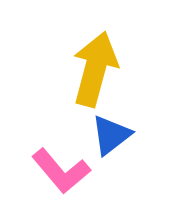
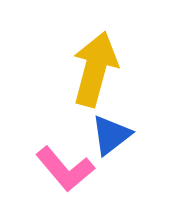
pink L-shape: moved 4 px right, 2 px up
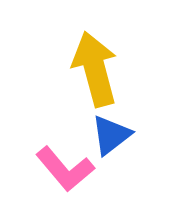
yellow arrow: rotated 30 degrees counterclockwise
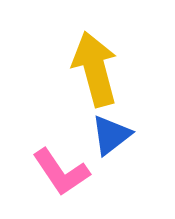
pink L-shape: moved 4 px left, 3 px down; rotated 6 degrees clockwise
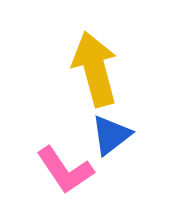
pink L-shape: moved 4 px right, 2 px up
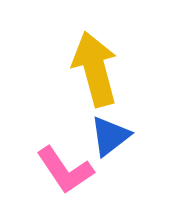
blue triangle: moved 1 px left, 1 px down
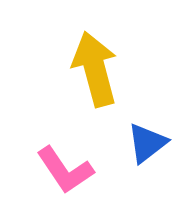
blue triangle: moved 37 px right, 7 px down
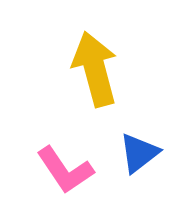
blue triangle: moved 8 px left, 10 px down
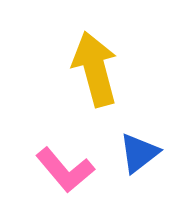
pink L-shape: rotated 6 degrees counterclockwise
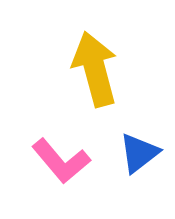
pink L-shape: moved 4 px left, 9 px up
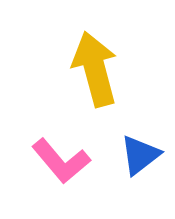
blue triangle: moved 1 px right, 2 px down
